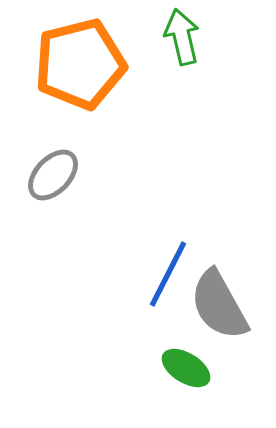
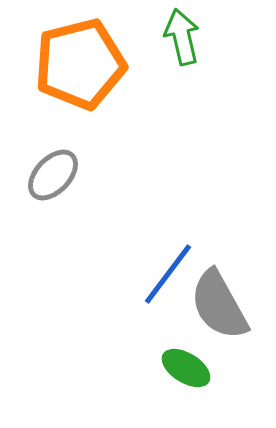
blue line: rotated 10 degrees clockwise
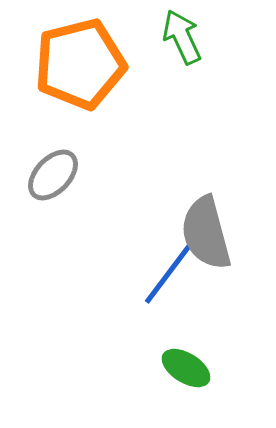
green arrow: rotated 12 degrees counterclockwise
gray semicircle: moved 13 px left, 72 px up; rotated 14 degrees clockwise
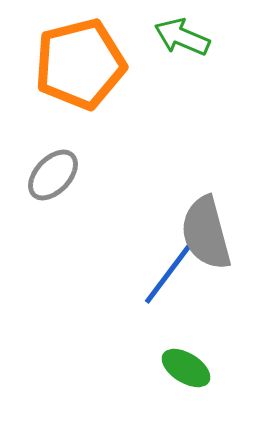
green arrow: rotated 42 degrees counterclockwise
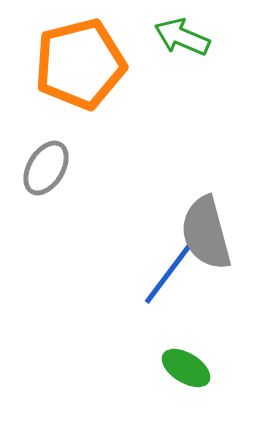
gray ellipse: moved 7 px left, 7 px up; rotated 12 degrees counterclockwise
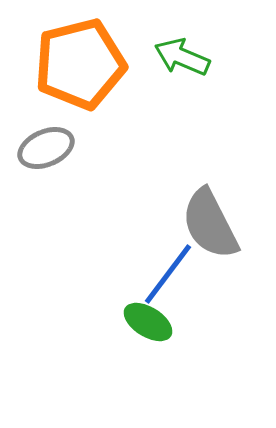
green arrow: moved 20 px down
gray ellipse: moved 20 px up; rotated 36 degrees clockwise
gray semicircle: moved 4 px right, 9 px up; rotated 12 degrees counterclockwise
green ellipse: moved 38 px left, 46 px up
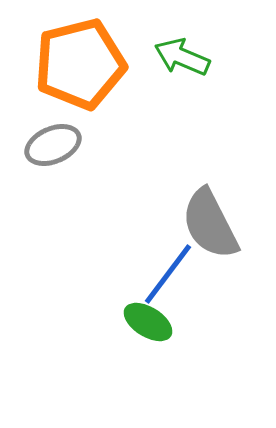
gray ellipse: moved 7 px right, 3 px up
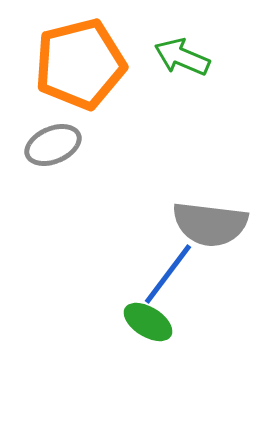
gray semicircle: rotated 56 degrees counterclockwise
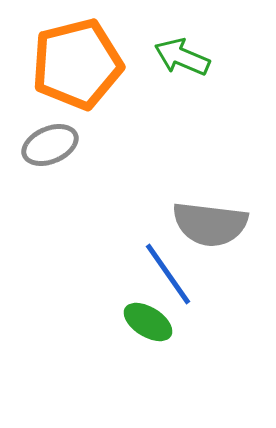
orange pentagon: moved 3 px left
gray ellipse: moved 3 px left
blue line: rotated 72 degrees counterclockwise
